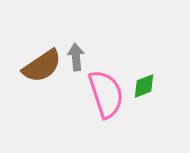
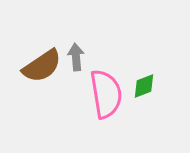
pink semicircle: rotated 9 degrees clockwise
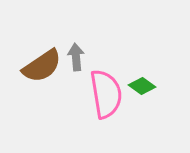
green diamond: moved 2 px left; rotated 56 degrees clockwise
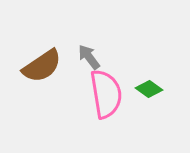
gray arrow: moved 13 px right; rotated 32 degrees counterclockwise
green diamond: moved 7 px right, 3 px down
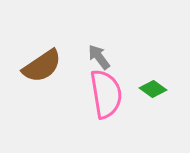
gray arrow: moved 10 px right
green diamond: moved 4 px right
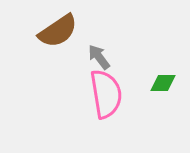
brown semicircle: moved 16 px right, 35 px up
green diamond: moved 10 px right, 6 px up; rotated 36 degrees counterclockwise
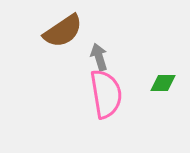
brown semicircle: moved 5 px right
gray arrow: rotated 20 degrees clockwise
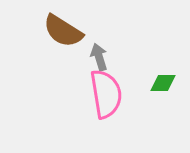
brown semicircle: rotated 66 degrees clockwise
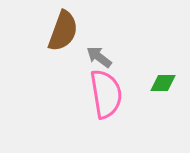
brown semicircle: rotated 102 degrees counterclockwise
gray arrow: rotated 36 degrees counterclockwise
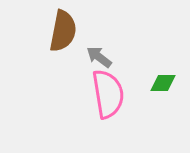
brown semicircle: rotated 9 degrees counterclockwise
pink semicircle: moved 2 px right
